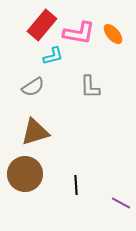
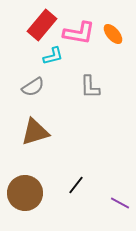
brown circle: moved 19 px down
black line: rotated 42 degrees clockwise
purple line: moved 1 px left
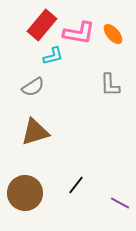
gray L-shape: moved 20 px right, 2 px up
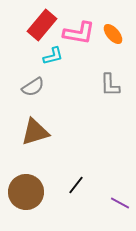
brown circle: moved 1 px right, 1 px up
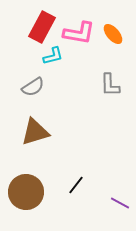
red rectangle: moved 2 px down; rotated 12 degrees counterclockwise
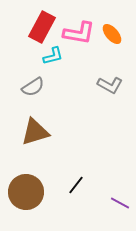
orange ellipse: moved 1 px left
gray L-shape: rotated 60 degrees counterclockwise
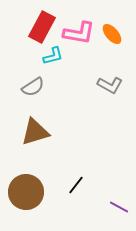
purple line: moved 1 px left, 4 px down
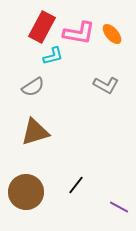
gray L-shape: moved 4 px left
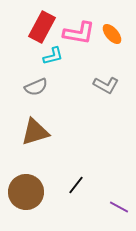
gray semicircle: moved 3 px right; rotated 10 degrees clockwise
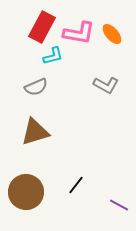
purple line: moved 2 px up
